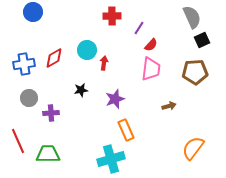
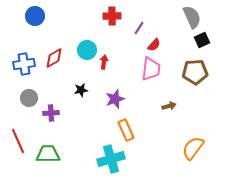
blue circle: moved 2 px right, 4 px down
red semicircle: moved 3 px right
red arrow: moved 1 px up
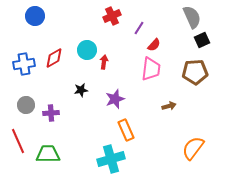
red cross: rotated 24 degrees counterclockwise
gray circle: moved 3 px left, 7 px down
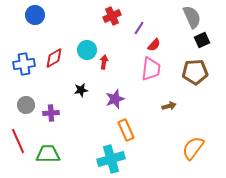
blue circle: moved 1 px up
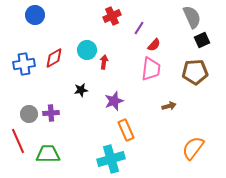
purple star: moved 1 px left, 2 px down
gray circle: moved 3 px right, 9 px down
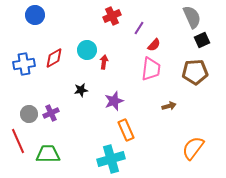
purple cross: rotated 21 degrees counterclockwise
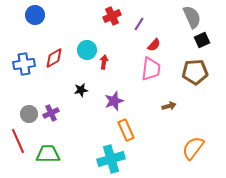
purple line: moved 4 px up
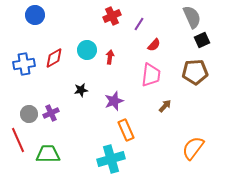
red arrow: moved 6 px right, 5 px up
pink trapezoid: moved 6 px down
brown arrow: moved 4 px left; rotated 32 degrees counterclockwise
red line: moved 1 px up
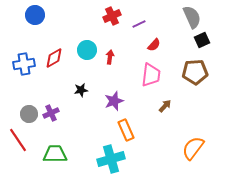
purple line: rotated 32 degrees clockwise
red line: rotated 10 degrees counterclockwise
green trapezoid: moved 7 px right
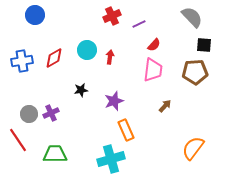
gray semicircle: rotated 20 degrees counterclockwise
black square: moved 2 px right, 5 px down; rotated 28 degrees clockwise
blue cross: moved 2 px left, 3 px up
pink trapezoid: moved 2 px right, 5 px up
